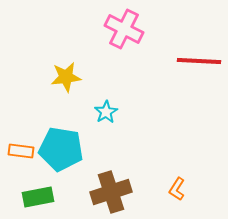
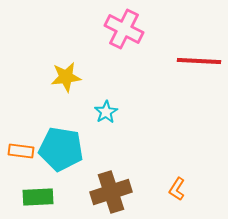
green rectangle: rotated 8 degrees clockwise
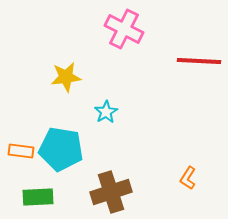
orange L-shape: moved 11 px right, 11 px up
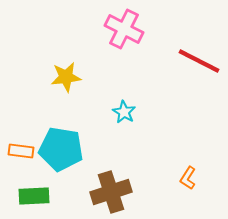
red line: rotated 24 degrees clockwise
cyan star: moved 18 px right; rotated 10 degrees counterclockwise
green rectangle: moved 4 px left, 1 px up
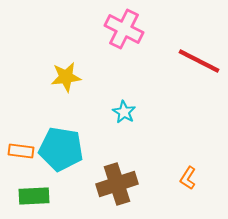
brown cross: moved 6 px right, 8 px up
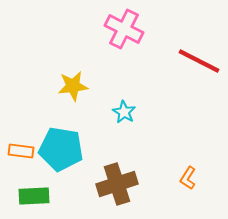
yellow star: moved 7 px right, 9 px down
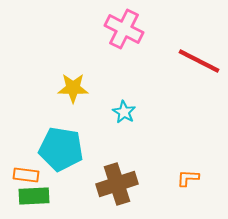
yellow star: moved 2 px down; rotated 8 degrees clockwise
orange rectangle: moved 5 px right, 24 px down
orange L-shape: rotated 60 degrees clockwise
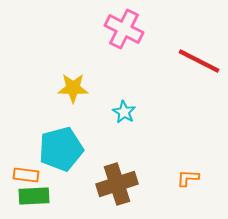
cyan pentagon: rotated 24 degrees counterclockwise
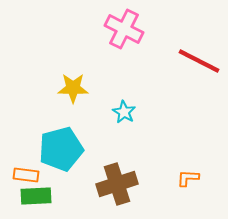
green rectangle: moved 2 px right
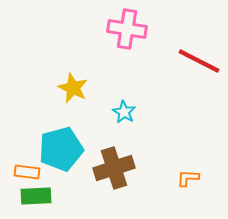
pink cross: moved 3 px right; rotated 18 degrees counterclockwise
yellow star: rotated 24 degrees clockwise
orange rectangle: moved 1 px right, 3 px up
brown cross: moved 3 px left, 16 px up
